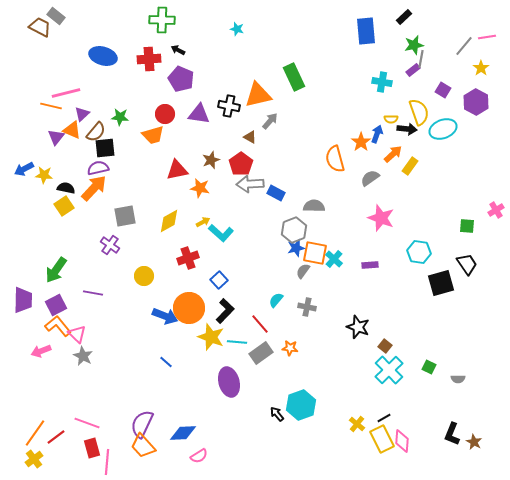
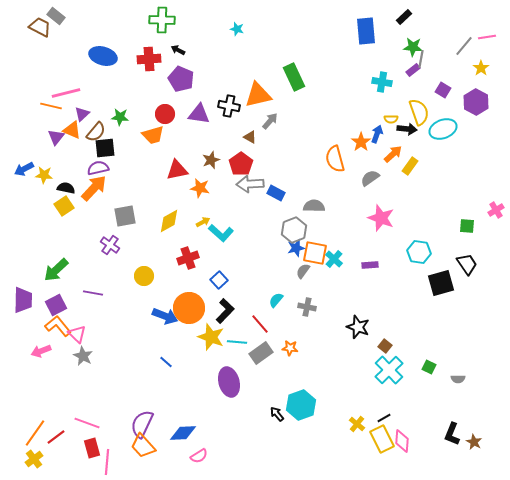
green star at (414, 45): moved 1 px left, 2 px down; rotated 18 degrees clockwise
green arrow at (56, 270): rotated 12 degrees clockwise
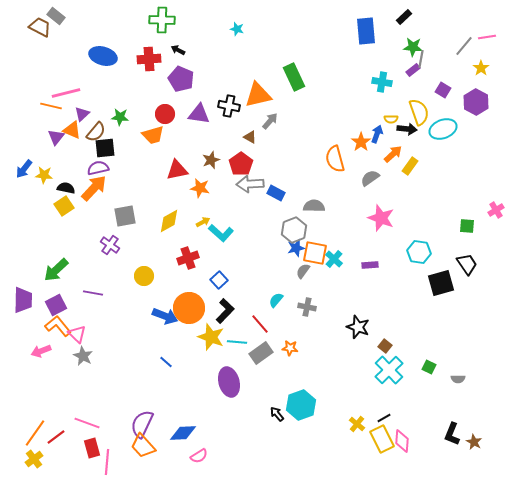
blue arrow at (24, 169): rotated 24 degrees counterclockwise
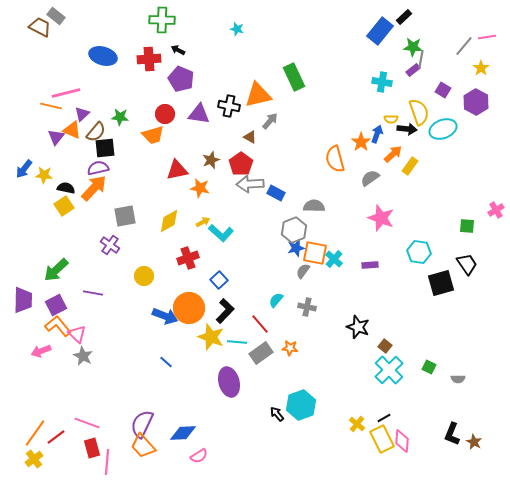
blue rectangle at (366, 31): moved 14 px right; rotated 44 degrees clockwise
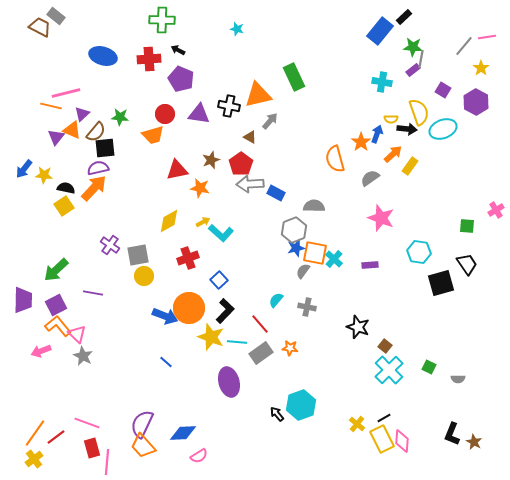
gray square at (125, 216): moved 13 px right, 39 px down
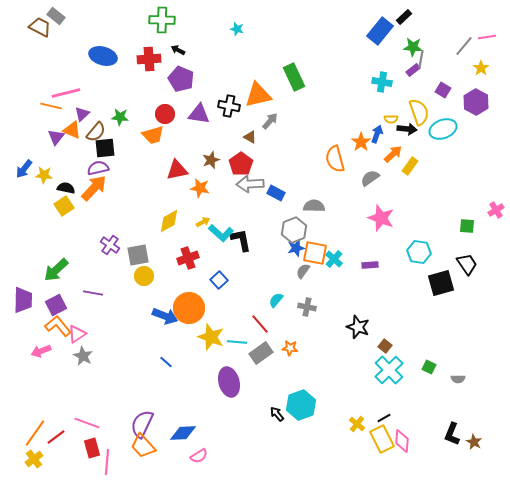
black L-shape at (225, 311): moved 16 px right, 71 px up; rotated 55 degrees counterclockwise
pink triangle at (77, 334): rotated 42 degrees clockwise
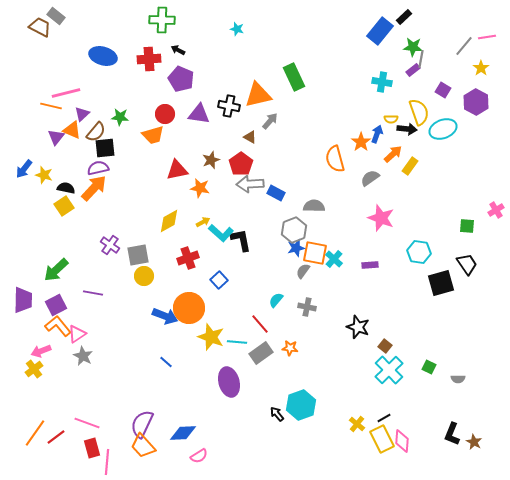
yellow star at (44, 175): rotated 12 degrees clockwise
yellow cross at (34, 459): moved 90 px up
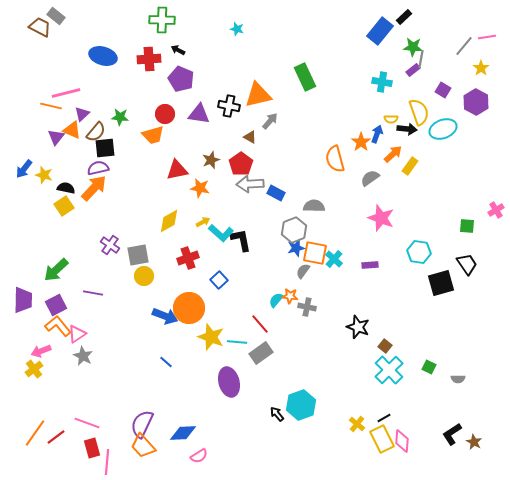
green rectangle at (294, 77): moved 11 px right
orange star at (290, 348): moved 52 px up
black L-shape at (452, 434): rotated 35 degrees clockwise
